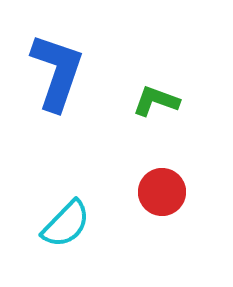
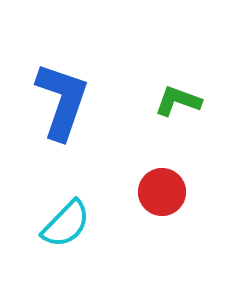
blue L-shape: moved 5 px right, 29 px down
green L-shape: moved 22 px right
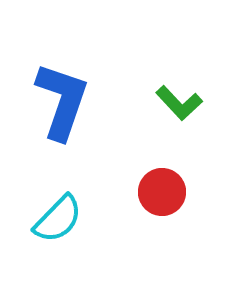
green L-shape: moved 1 px right, 2 px down; rotated 153 degrees counterclockwise
cyan semicircle: moved 8 px left, 5 px up
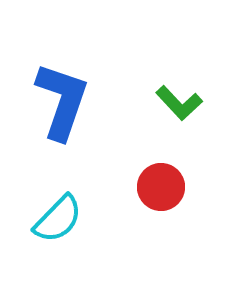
red circle: moved 1 px left, 5 px up
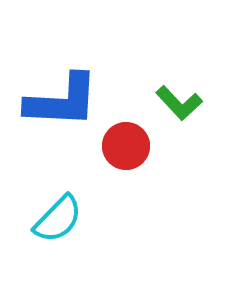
blue L-shape: rotated 74 degrees clockwise
red circle: moved 35 px left, 41 px up
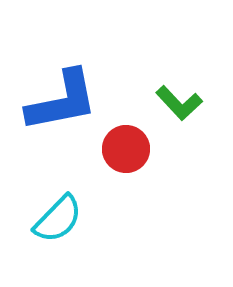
blue L-shape: rotated 14 degrees counterclockwise
red circle: moved 3 px down
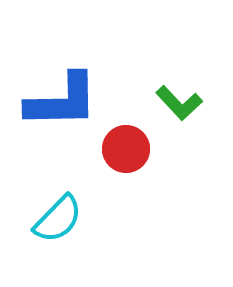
blue L-shape: rotated 10 degrees clockwise
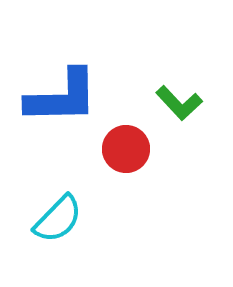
blue L-shape: moved 4 px up
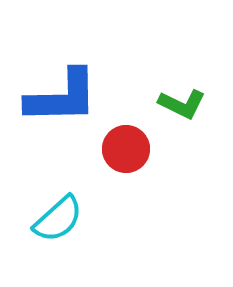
green L-shape: moved 3 px right, 1 px down; rotated 21 degrees counterclockwise
cyan semicircle: rotated 4 degrees clockwise
